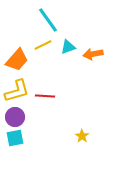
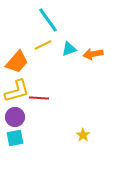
cyan triangle: moved 1 px right, 2 px down
orange trapezoid: moved 2 px down
red line: moved 6 px left, 2 px down
yellow star: moved 1 px right, 1 px up
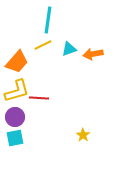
cyan line: rotated 44 degrees clockwise
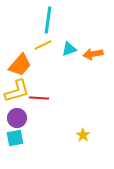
orange trapezoid: moved 3 px right, 3 px down
purple circle: moved 2 px right, 1 px down
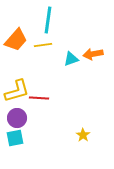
yellow line: rotated 18 degrees clockwise
cyan triangle: moved 2 px right, 10 px down
orange trapezoid: moved 4 px left, 25 px up
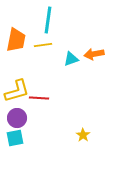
orange trapezoid: rotated 30 degrees counterclockwise
orange arrow: moved 1 px right
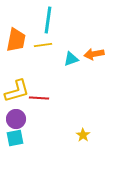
purple circle: moved 1 px left, 1 px down
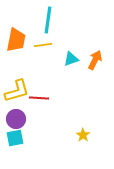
orange arrow: moved 1 px right, 6 px down; rotated 126 degrees clockwise
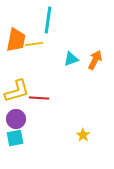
yellow line: moved 9 px left, 1 px up
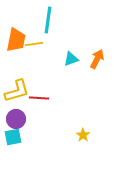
orange arrow: moved 2 px right, 1 px up
cyan square: moved 2 px left, 1 px up
